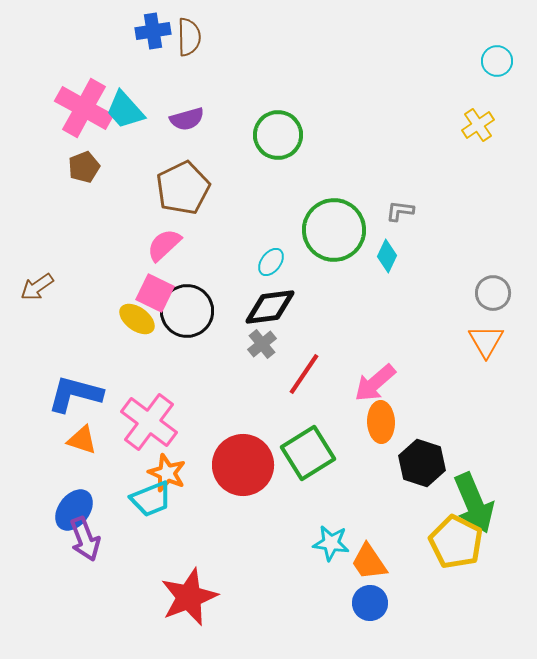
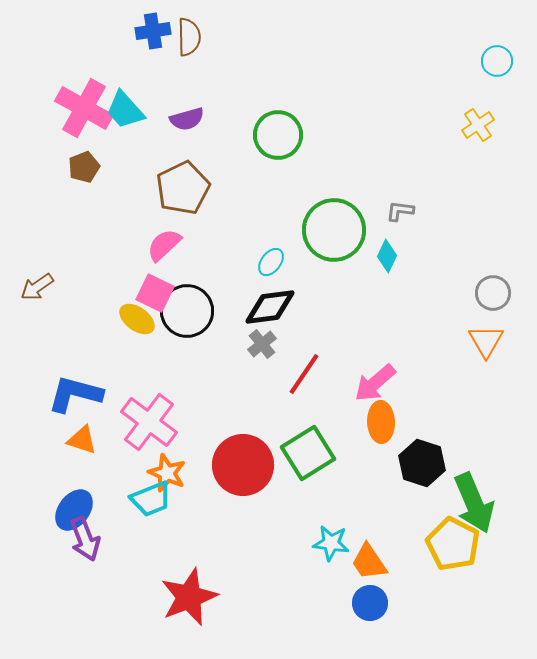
yellow pentagon at (456, 542): moved 3 px left, 2 px down
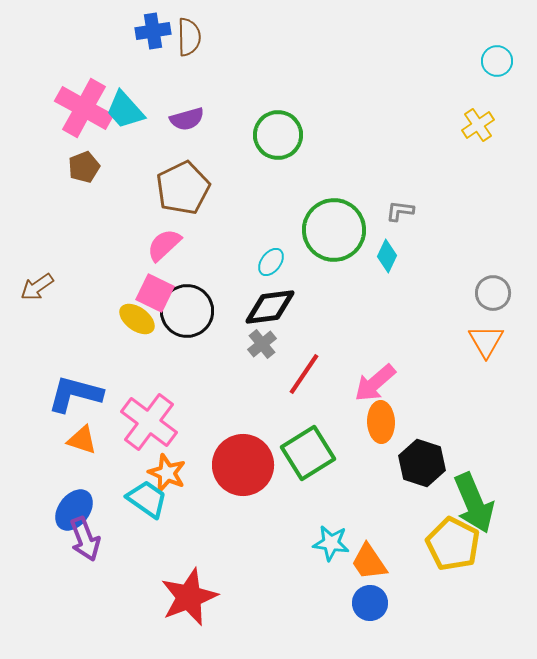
cyan trapezoid at (151, 499): moved 4 px left; rotated 123 degrees counterclockwise
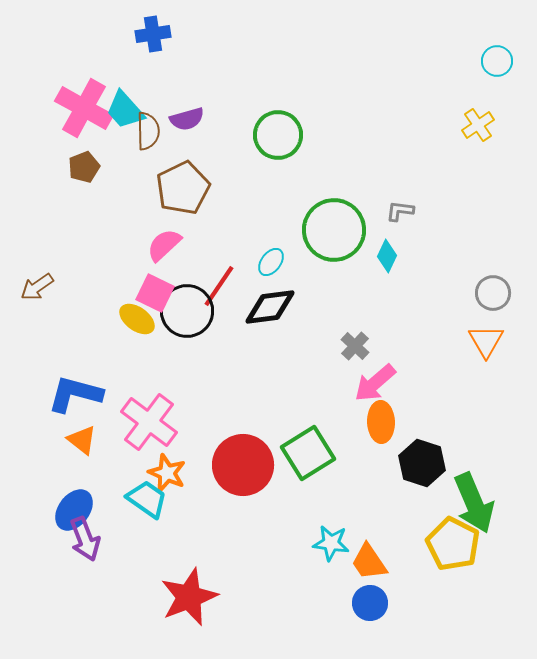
blue cross at (153, 31): moved 3 px down
brown semicircle at (189, 37): moved 41 px left, 94 px down
gray cross at (262, 344): moved 93 px right, 2 px down; rotated 8 degrees counterclockwise
red line at (304, 374): moved 85 px left, 88 px up
orange triangle at (82, 440): rotated 20 degrees clockwise
